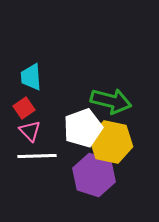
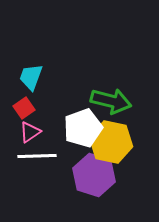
cyan trapezoid: rotated 24 degrees clockwise
pink triangle: moved 1 px down; rotated 40 degrees clockwise
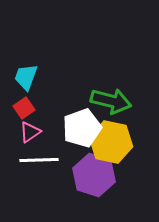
cyan trapezoid: moved 5 px left
white pentagon: moved 1 px left
white line: moved 2 px right, 4 px down
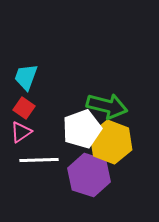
green arrow: moved 4 px left, 5 px down
red square: rotated 20 degrees counterclockwise
white pentagon: moved 1 px down
pink triangle: moved 9 px left
yellow hexagon: rotated 9 degrees clockwise
purple hexagon: moved 5 px left
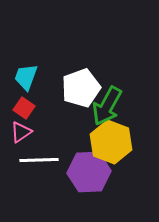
green arrow: rotated 105 degrees clockwise
white pentagon: moved 1 px left, 41 px up
purple hexagon: moved 3 px up; rotated 21 degrees counterclockwise
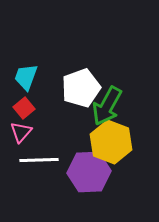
red square: rotated 15 degrees clockwise
pink triangle: rotated 15 degrees counterclockwise
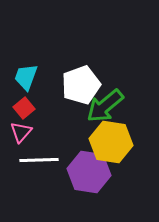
white pentagon: moved 3 px up
green arrow: moved 2 px left; rotated 21 degrees clockwise
yellow hexagon: rotated 12 degrees counterclockwise
purple hexagon: rotated 12 degrees clockwise
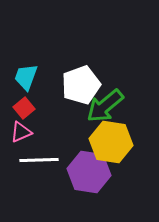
pink triangle: rotated 25 degrees clockwise
